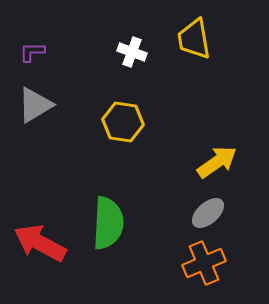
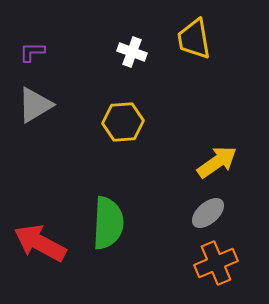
yellow hexagon: rotated 12 degrees counterclockwise
orange cross: moved 12 px right
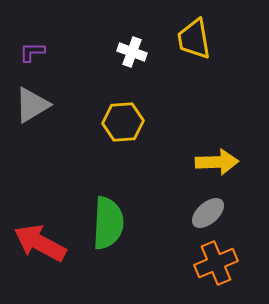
gray triangle: moved 3 px left
yellow arrow: rotated 33 degrees clockwise
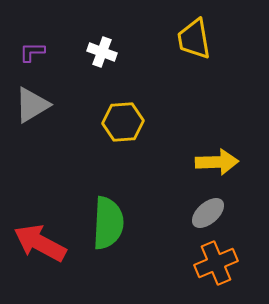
white cross: moved 30 px left
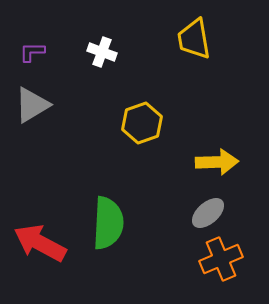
yellow hexagon: moved 19 px right, 1 px down; rotated 15 degrees counterclockwise
orange cross: moved 5 px right, 4 px up
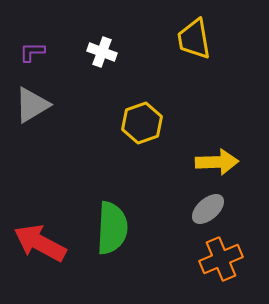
gray ellipse: moved 4 px up
green semicircle: moved 4 px right, 5 px down
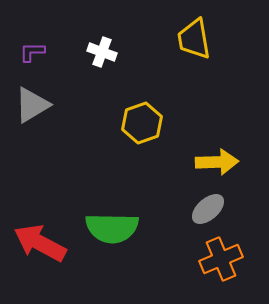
green semicircle: rotated 88 degrees clockwise
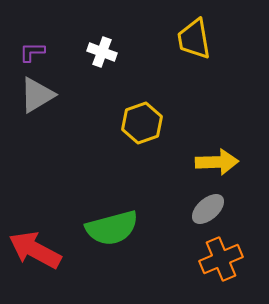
gray triangle: moved 5 px right, 10 px up
green semicircle: rotated 16 degrees counterclockwise
red arrow: moved 5 px left, 7 px down
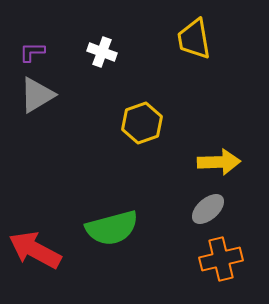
yellow arrow: moved 2 px right
orange cross: rotated 9 degrees clockwise
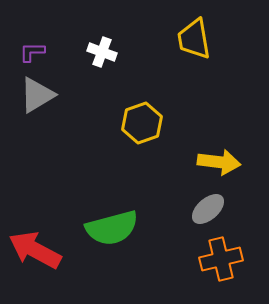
yellow arrow: rotated 9 degrees clockwise
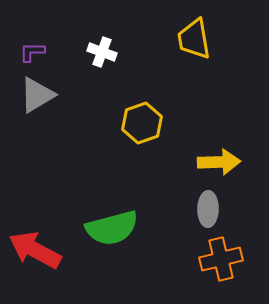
yellow arrow: rotated 9 degrees counterclockwise
gray ellipse: rotated 48 degrees counterclockwise
